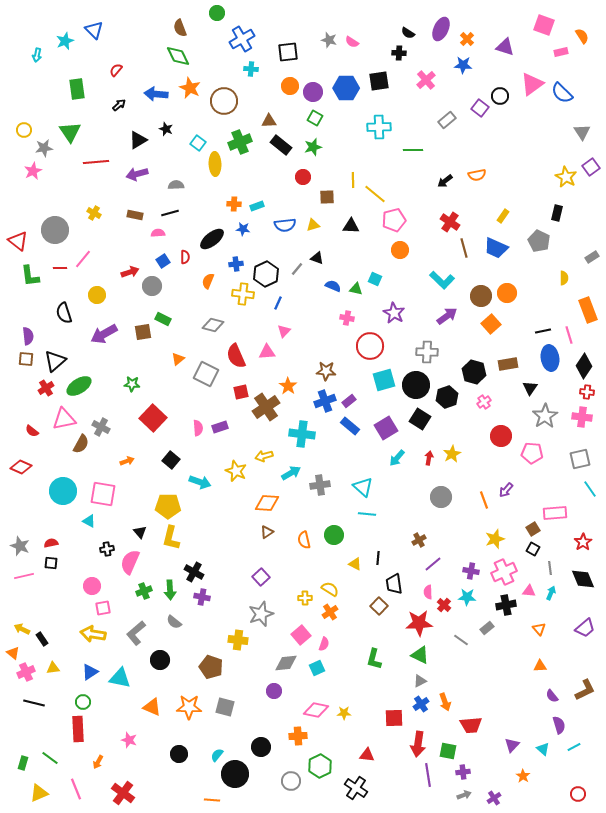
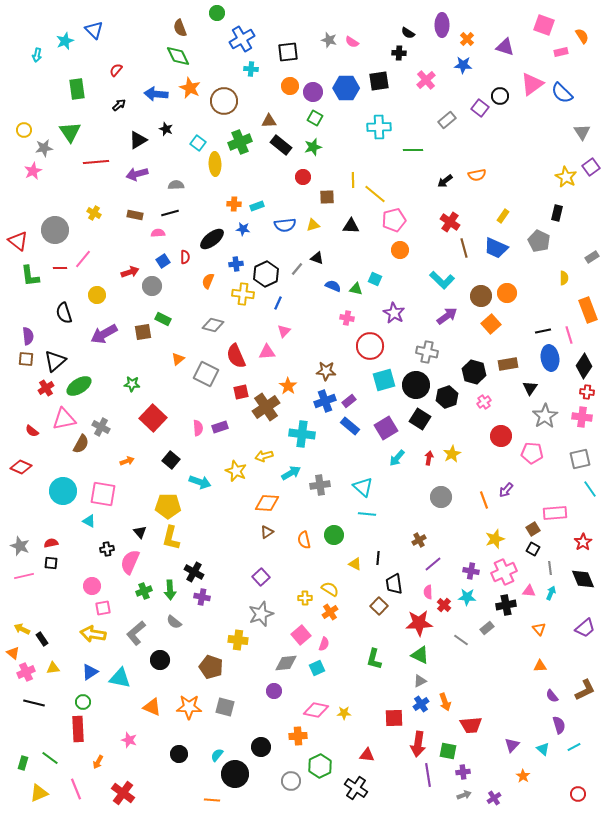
purple ellipse at (441, 29): moved 1 px right, 4 px up; rotated 25 degrees counterclockwise
gray cross at (427, 352): rotated 10 degrees clockwise
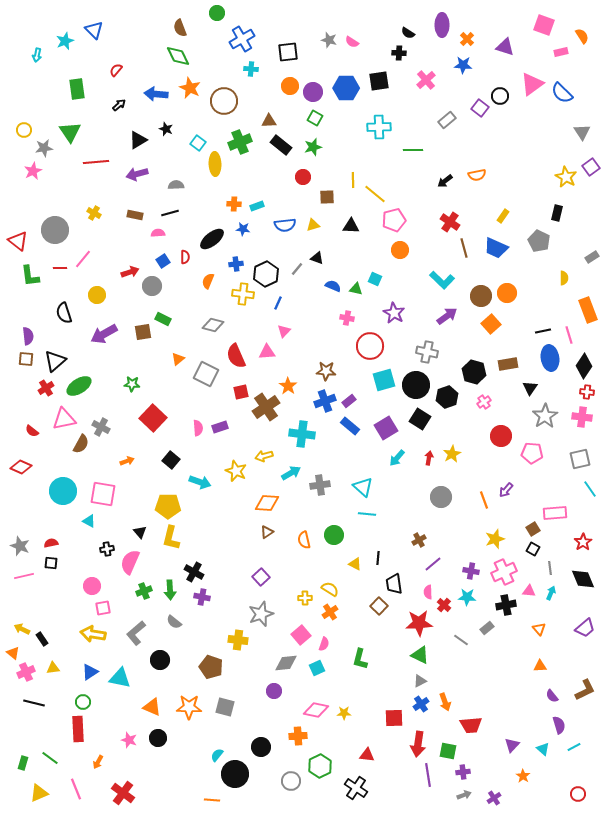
green L-shape at (374, 659): moved 14 px left
black circle at (179, 754): moved 21 px left, 16 px up
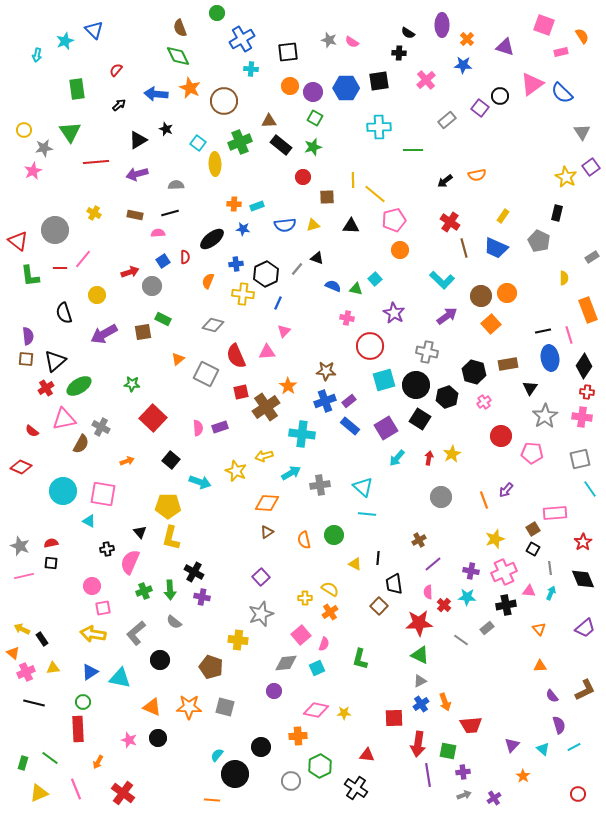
cyan square at (375, 279): rotated 24 degrees clockwise
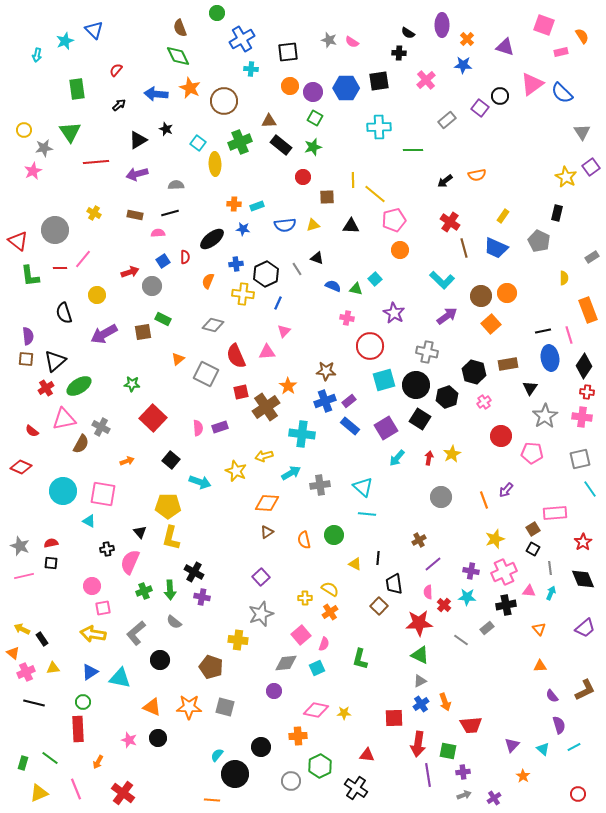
gray line at (297, 269): rotated 72 degrees counterclockwise
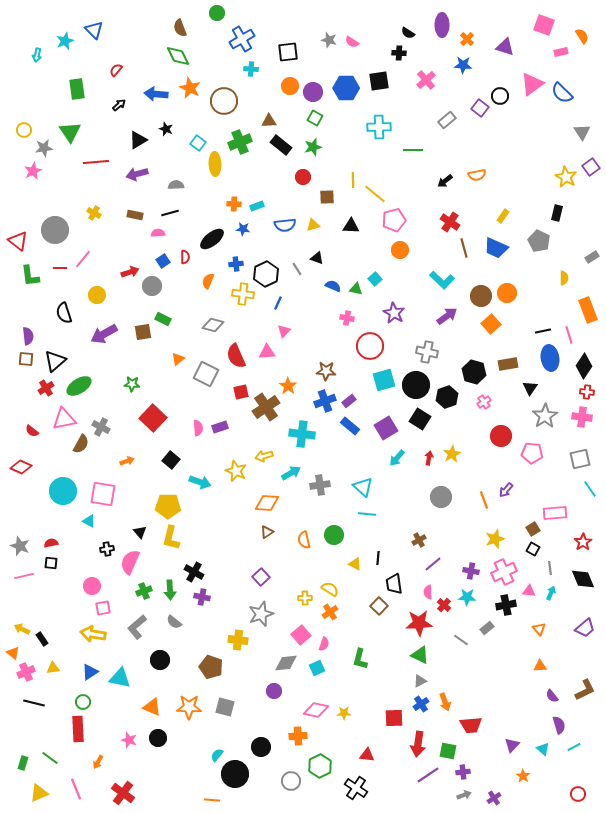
gray L-shape at (136, 633): moved 1 px right, 6 px up
purple line at (428, 775): rotated 65 degrees clockwise
